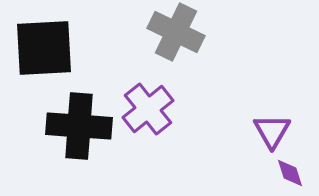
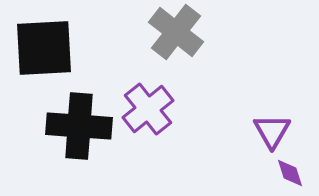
gray cross: rotated 12 degrees clockwise
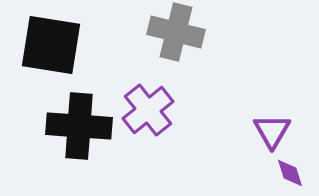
gray cross: rotated 24 degrees counterclockwise
black square: moved 7 px right, 3 px up; rotated 12 degrees clockwise
purple cross: moved 1 px down
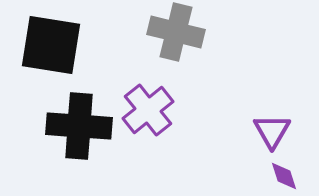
purple diamond: moved 6 px left, 3 px down
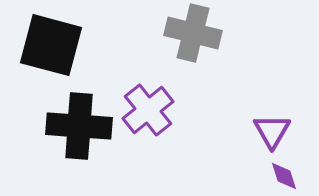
gray cross: moved 17 px right, 1 px down
black square: rotated 6 degrees clockwise
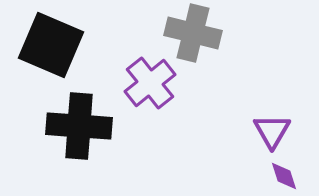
black square: rotated 8 degrees clockwise
purple cross: moved 2 px right, 27 px up
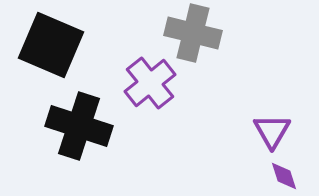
black cross: rotated 14 degrees clockwise
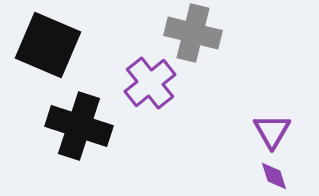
black square: moved 3 px left
purple diamond: moved 10 px left
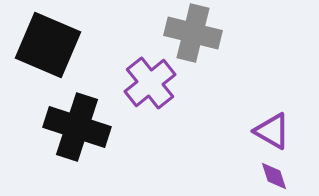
black cross: moved 2 px left, 1 px down
purple triangle: rotated 30 degrees counterclockwise
